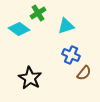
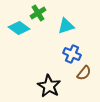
cyan diamond: moved 1 px up
blue cross: moved 1 px right, 1 px up
black star: moved 19 px right, 8 px down
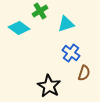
green cross: moved 2 px right, 2 px up
cyan triangle: moved 2 px up
blue cross: moved 1 px left, 1 px up; rotated 12 degrees clockwise
brown semicircle: rotated 21 degrees counterclockwise
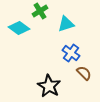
brown semicircle: rotated 63 degrees counterclockwise
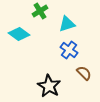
cyan triangle: moved 1 px right
cyan diamond: moved 6 px down
blue cross: moved 2 px left, 3 px up
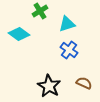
brown semicircle: moved 10 px down; rotated 21 degrees counterclockwise
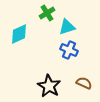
green cross: moved 7 px right, 2 px down
cyan triangle: moved 3 px down
cyan diamond: rotated 60 degrees counterclockwise
blue cross: rotated 12 degrees counterclockwise
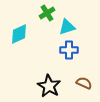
blue cross: rotated 24 degrees counterclockwise
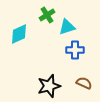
green cross: moved 2 px down
blue cross: moved 6 px right
black star: rotated 25 degrees clockwise
